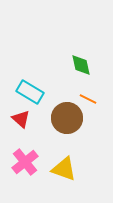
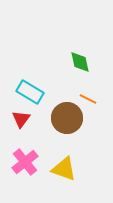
green diamond: moved 1 px left, 3 px up
red triangle: rotated 24 degrees clockwise
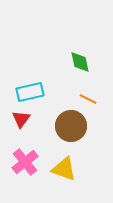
cyan rectangle: rotated 44 degrees counterclockwise
brown circle: moved 4 px right, 8 px down
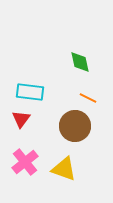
cyan rectangle: rotated 20 degrees clockwise
orange line: moved 1 px up
brown circle: moved 4 px right
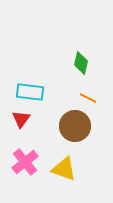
green diamond: moved 1 px right, 1 px down; rotated 25 degrees clockwise
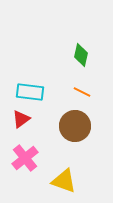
green diamond: moved 8 px up
orange line: moved 6 px left, 6 px up
red triangle: rotated 18 degrees clockwise
pink cross: moved 4 px up
yellow triangle: moved 12 px down
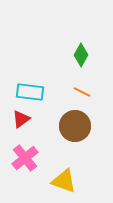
green diamond: rotated 15 degrees clockwise
